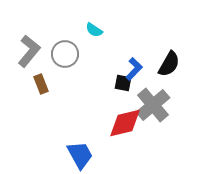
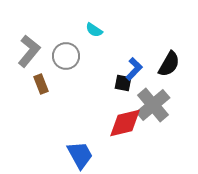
gray circle: moved 1 px right, 2 px down
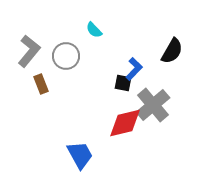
cyan semicircle: rotated 12 degrees clockwise
black semicircle: moved 3 px right, 13 px up
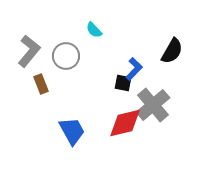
blue trapezoid: moved 8 px left, 24 px up
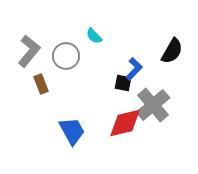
cyan semicircle: moved 6 px down
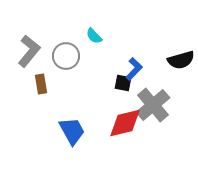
black semicircle: moved 9 px right, 9 px down; rotated 44 degrees clockwise
brown rectangle: rotated 12 degrees clockwise
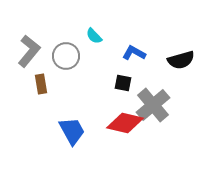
blue L-shape: moved 16 px up; rotated 105 degrees counterclockwise
red diamond: rotated 27 degrees clockwise
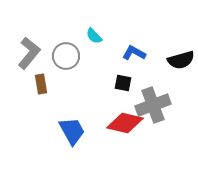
gray L-shape: moved 2 px down
gray cross: rotated 20 degrees clockwise
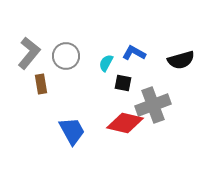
cyan semicircle: moved 12 px right, 27 px down; rotated 72 degrees clockwise
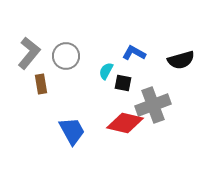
cyan semicircle: moved 8 px down
